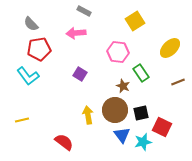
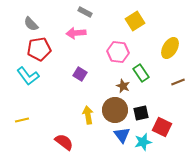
gray rectangle: moved 1 px right, 1 px down
yellow ellipse: rotated 15 degrees counterclockwise
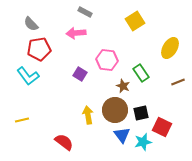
pink hexagon: moved 11 px left, 8 px down
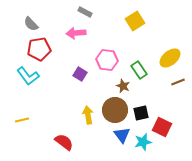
yellow ellipse: moved 10 px down; rotated 20 degrees clockwise
green rectangle: moved 2 px left, 3 px up
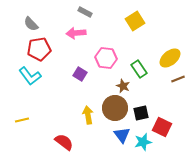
pink hexagon: moved 1 px left, 2 px up
green rectangle: moved 1 px up
cyan L-shape: moved 2 px right
brown line: moved 3 px up
brown circle: moved 2 px up
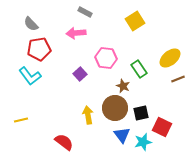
purple square: rotated 16 degrees clockwise
yellow line: moved 1 px left
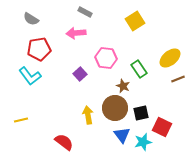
gray semicircle: moved 5 px up; rotated 14 degrees counterclockwise
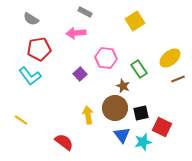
yellow line: rotated 48 degrees clockwise
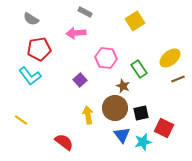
purple square: moved 6 px down
red square: moved 2 px right, 1 px down
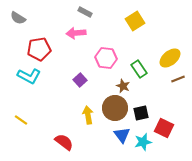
gray semicircle: moved 13 px left, 1 px up
cyan L-shape: moved 1 px left; rotated 25 degrees counterclockwise
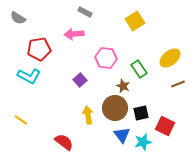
pink arrow: moved 2 px left, 1 px down
brown line: moved 5 px down
red square: moved 1 px right, 2 px up
